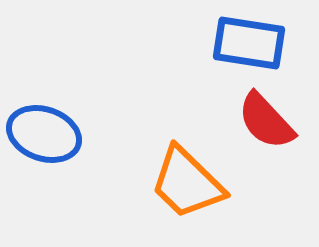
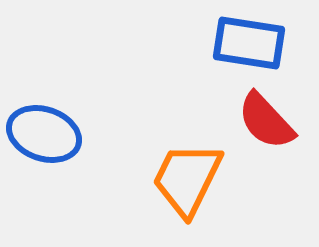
orange trapezoid: moved 4 px up; rotated 72 degrees clockwise
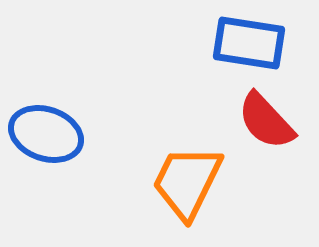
blue ellipse: moved 2 px right
orange trapezoid: moved 3 px down
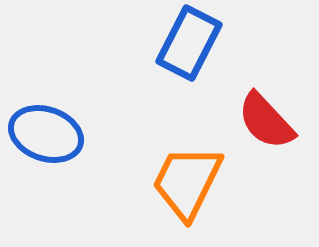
blue rectangle: moved 60 px left; rotated 72 degrees counterclockwise
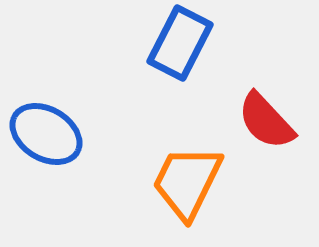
blue rectangle: moved 9 px left
blue ellipse: rotated 12 degrees clockwise
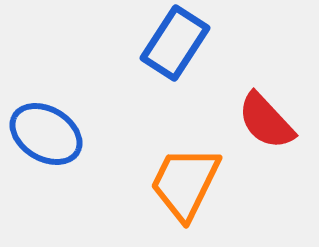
blue rectangle: moved 5 px left; rotated 6 degrees clockwise
orange trapezoid: moved 2 px left, 1 px down
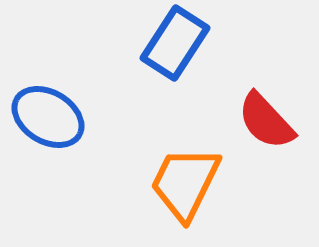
blue ellipse: moved 2 px right, 17 px up
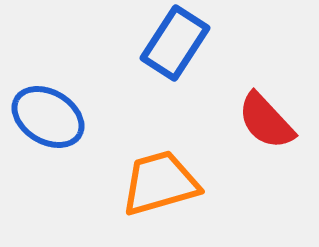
orange trapezoid: moved 25 px left; rotated 48 degrees clockwise
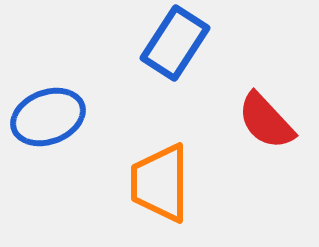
blue ellipse: rotated 52 degrees counterclockwise
orange trapezoid: rotated 74 degrees counterclockwise
